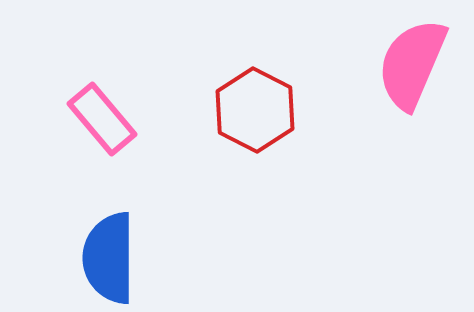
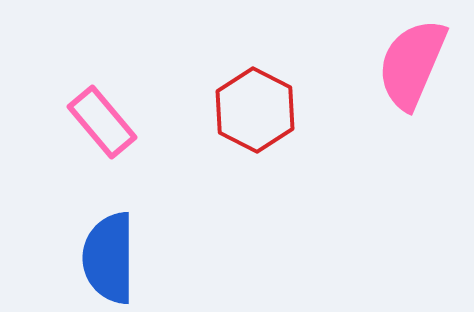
pink rectangle: moved 3 px down
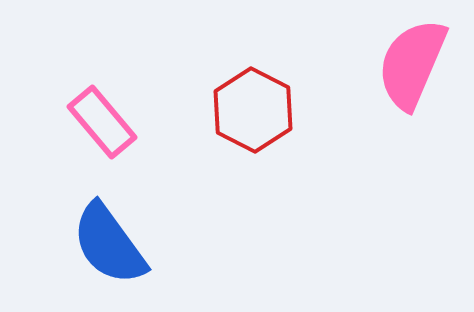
red hexagon: moved 2 px left
blue semicircle: moved 14 px up; rotated 36 degrees counterclockwise
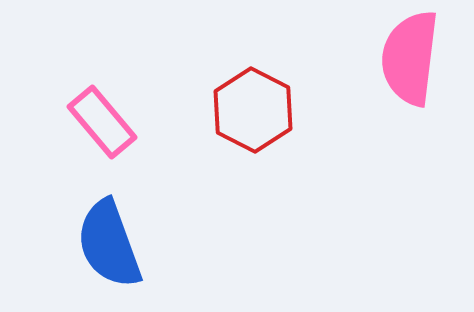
pink semicircle: moved 2 px left, 6 px up; rotated 16 degrees counterclockwise
blue semicircle: rotated 16 degrees clockwise
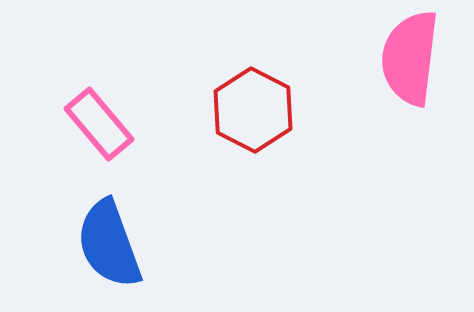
pink rectangle: moved 3 px left, 2 px down
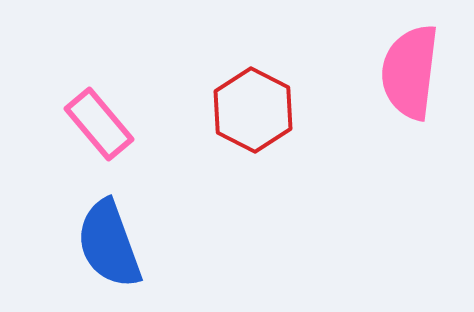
pink semicircle: moved 14 px down
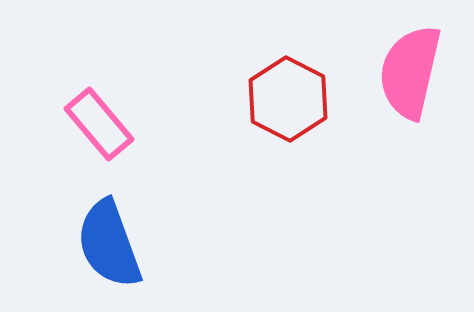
pink semicircle: rotated 6 degrees clockwise
red hexagon: moved 35 px right, 11 px up
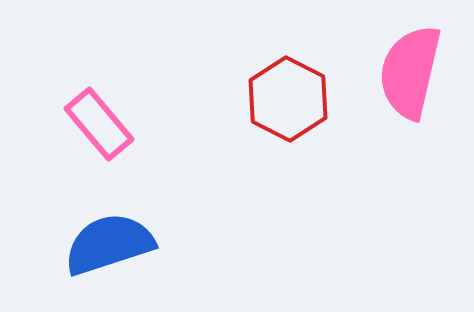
blue semicircle: rotated 92 degrees clockwise
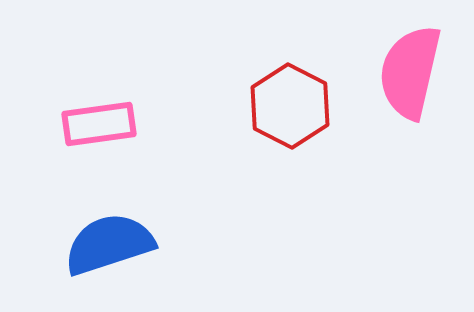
red hexagon: moved 2 px right, 7 px down
pink rectangle: rotated 58 degrees counterclockwise
